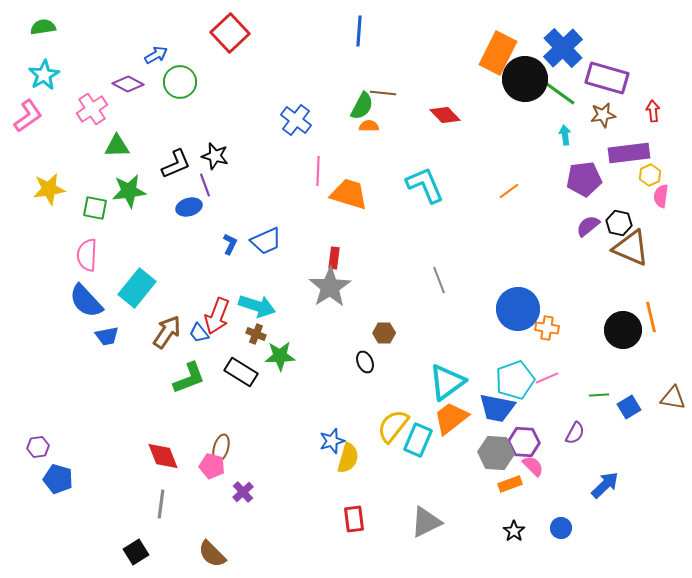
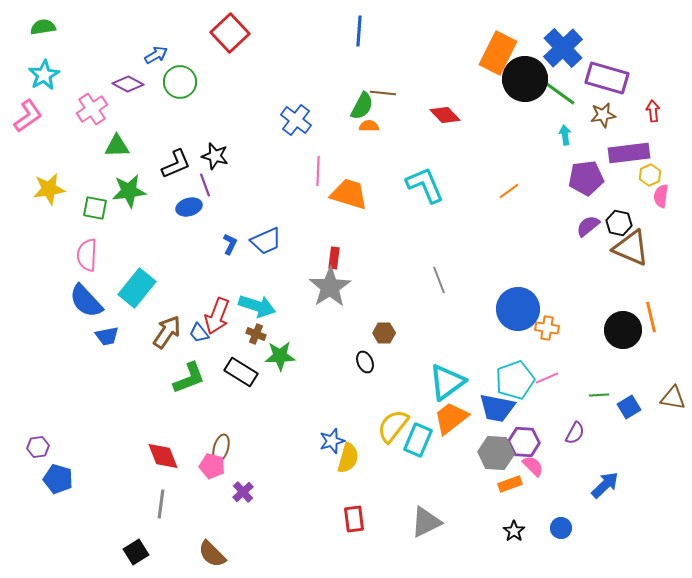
purple pentagon at (584, 179): moved 2 px right, 1 px up
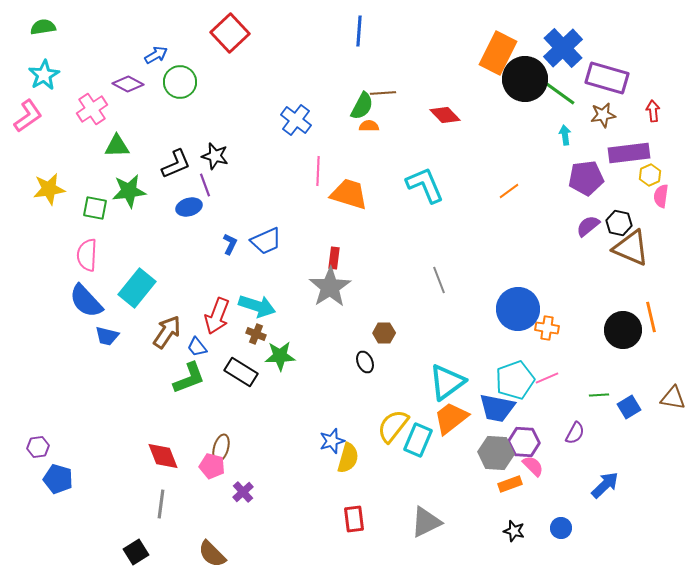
brown line at (383, 93): rotated 10 degrees counterclockwise
blue trapezoid at (199, 333): moved 2 px left, 14 px down
blue trapezoid at (107, 336): rotated 25 degrees clockwise
black star at (514, 531): rotated 20 degrees counterclockwise
